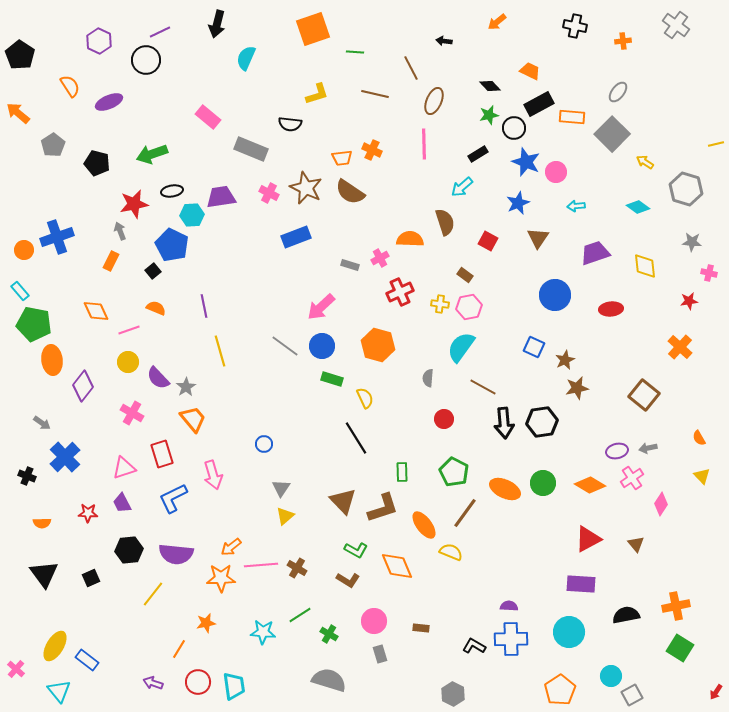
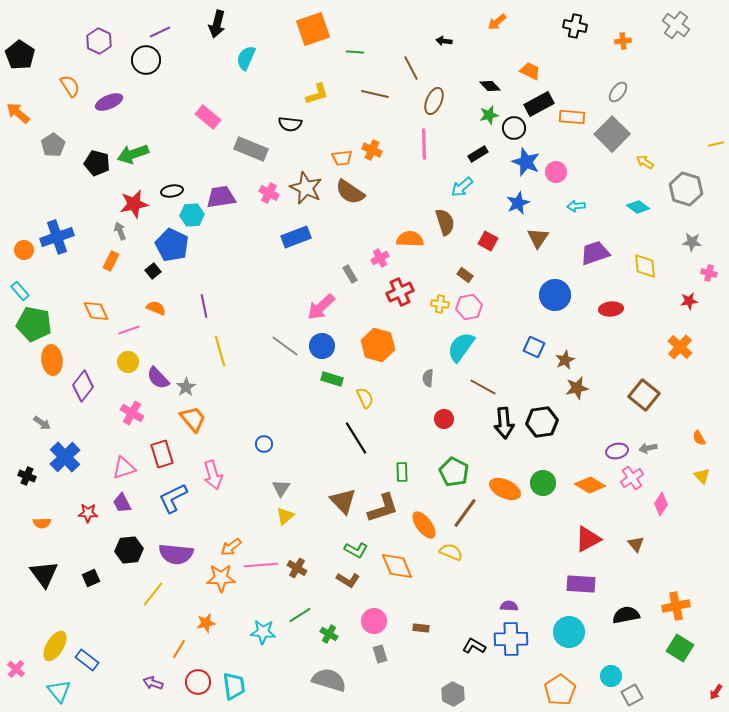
green arrow at (152, 154): moved 19 px left
gray rectangle at (350, 265): moved 9 px down; rotated 42 degrees clockwise
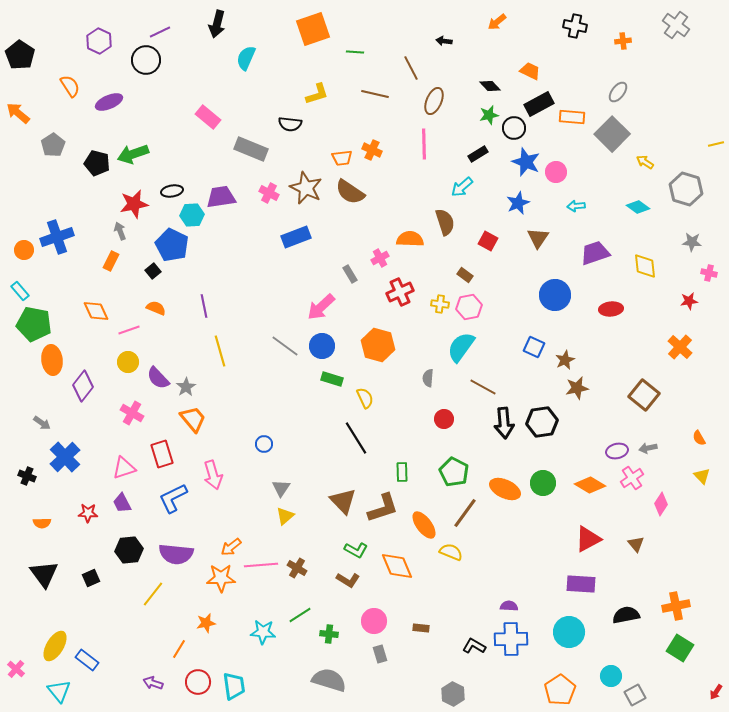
green cross at (329, 634): rotated 24 degrees counterclockwise
gray square at (632, 695): moved 3 px right
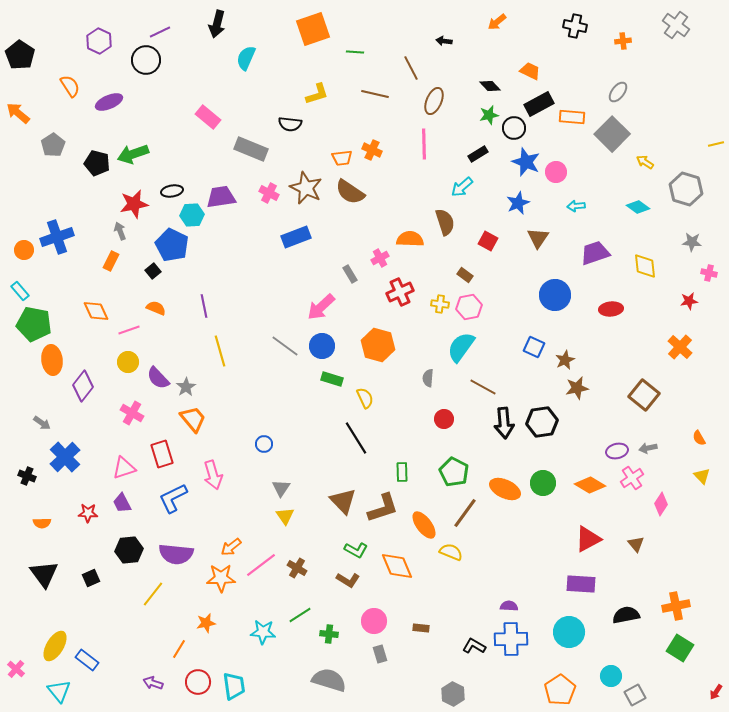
yellow triangle at (285, 516): rotated 24 degrees counterclockwise
pink line at (261, 565): rotated 32 degrees counterclockwise
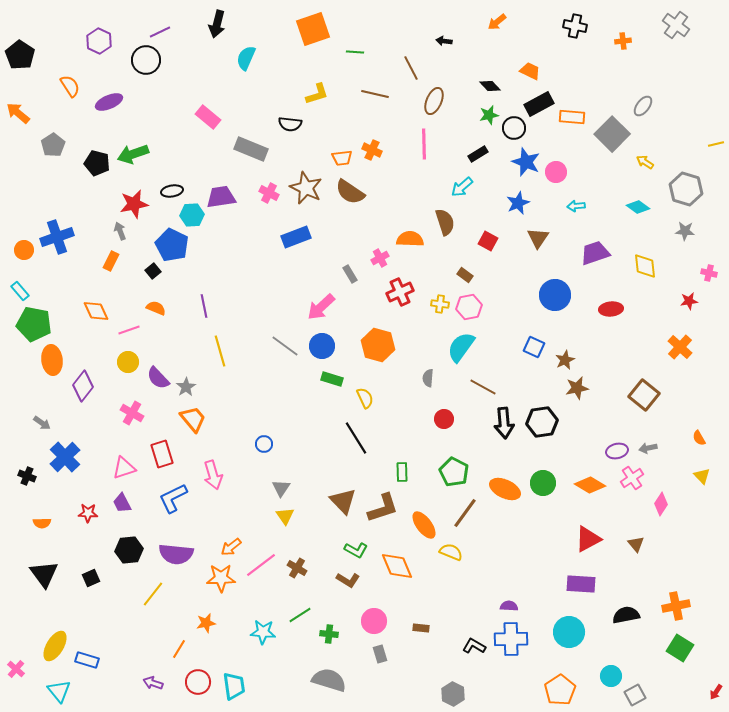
gray ellipse at (618, 92): moved 25 px right, 14 px down
gray star at (692, 242): moved 7 px left, 11 px up
blue rectangle at (87, 660): rotated 20 degrees counterclockwise
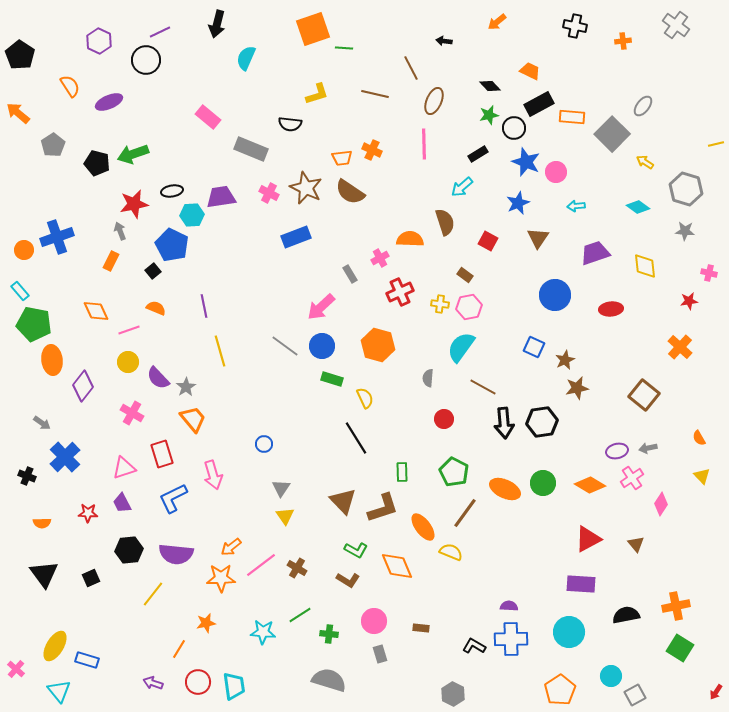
green line at (355, 52): moved 11 px left, 4 px up
orange ellipse at (424, 525): moved 1 px left, 2 px down
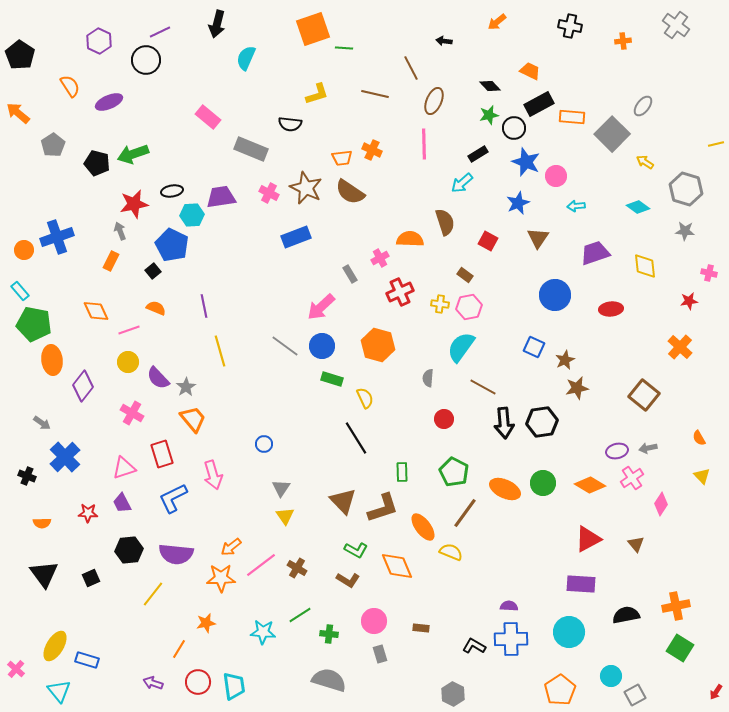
black cross at (575, 26): moved 5 px left
pink circle at (556, 172): moved 4 px down
cyan arrow at (462, 187): moved 4 px up
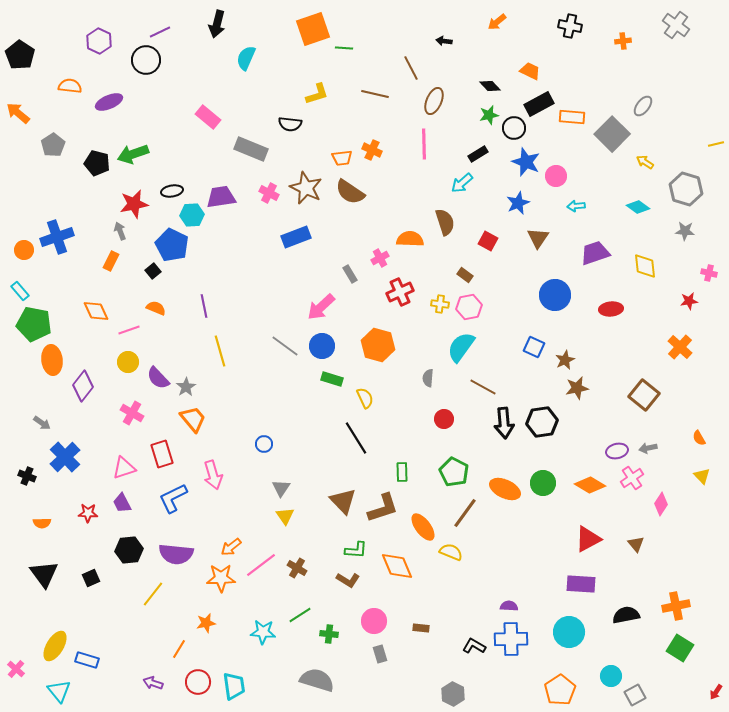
orange semicircle at (70, 86): rotated 50 degrees counterclockwise
green L-shape at (356, 550): rotated 25 degrees counterclockwise
gray semicircle at (329, 680): moved 12 px left
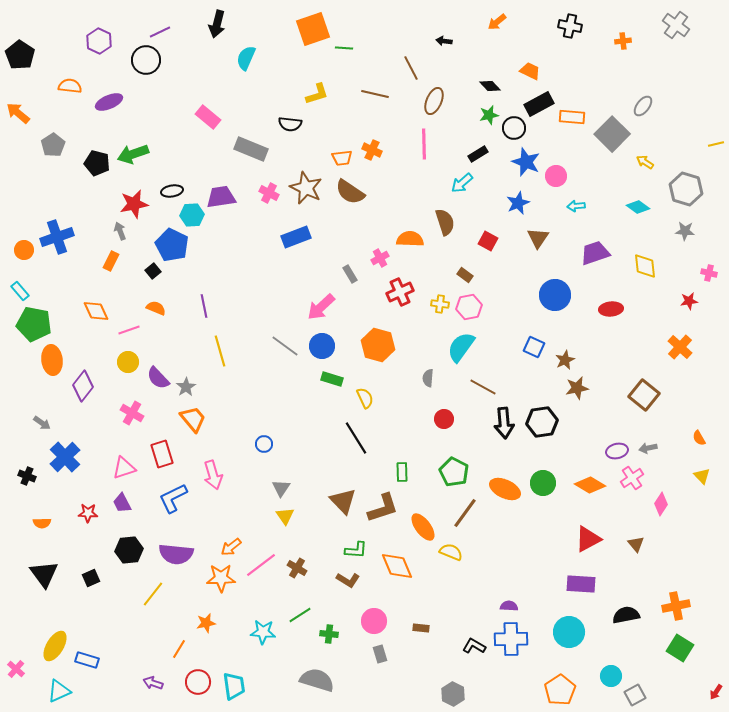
cyan triangle at (59, 691): rotated 45 degrees clockwise
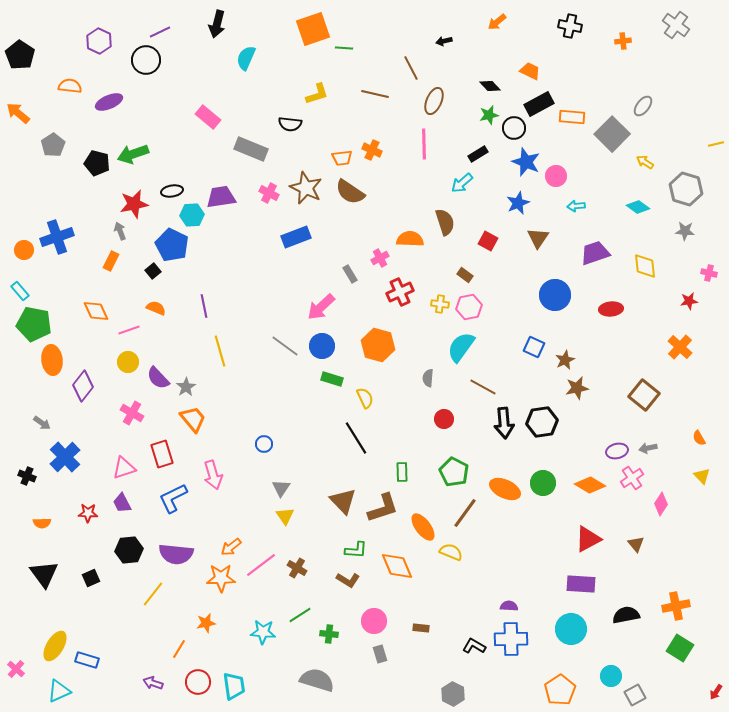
black arrow at (444, 41): rotated 21 degrees counterclockwise
cyan circle at (569, 632): moved 2 px right, 3 px up
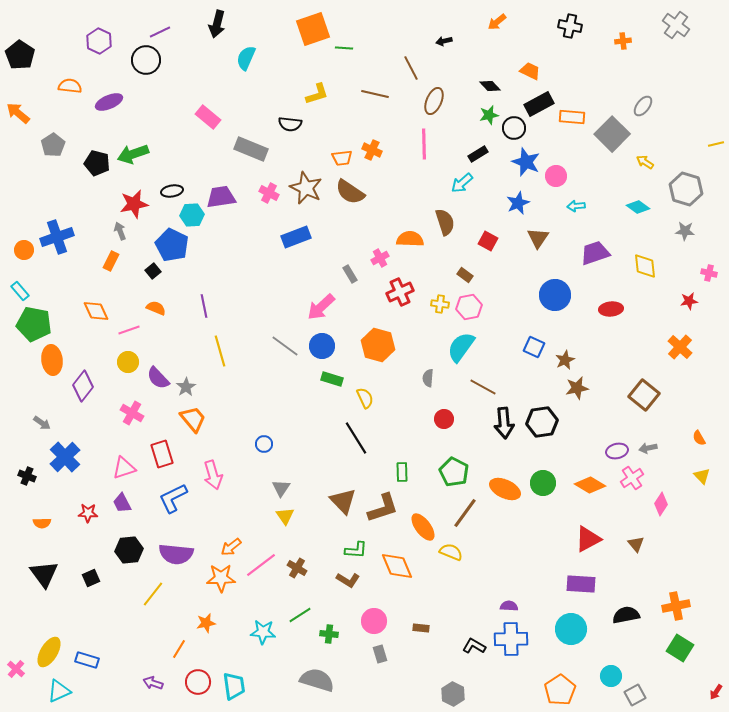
yellow ellipse at (55, 646): moved 6 px left, 6 px down
